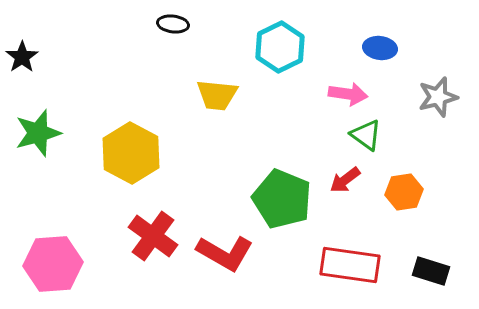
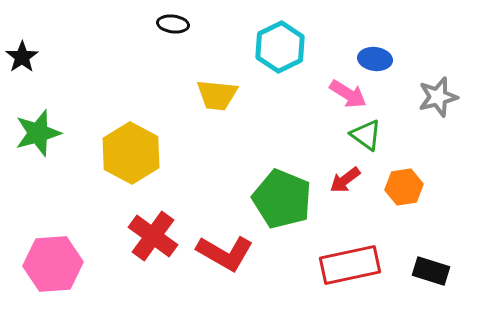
blue ellipse: moved 5 px left, 11 px down
pink arrow: rotated 24 degrees clockwise
orange hexagon: moved 5 px up
red rectangle: rotated 20 degrees counterclockwise
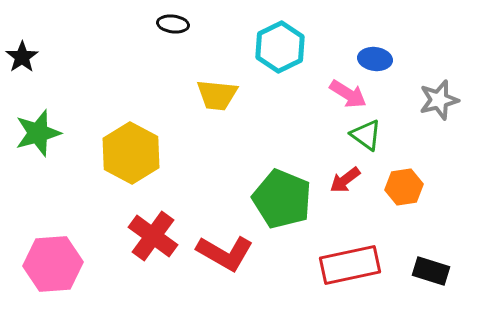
gray star: moved 1 px right, 3 px down
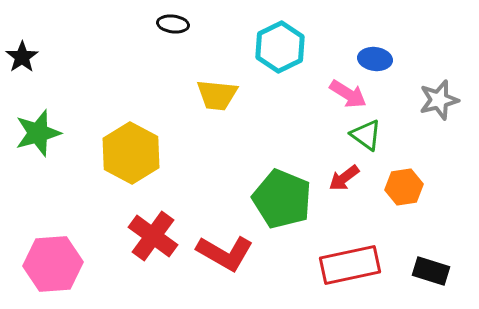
red arrow: moved 1 px left, 2 px up
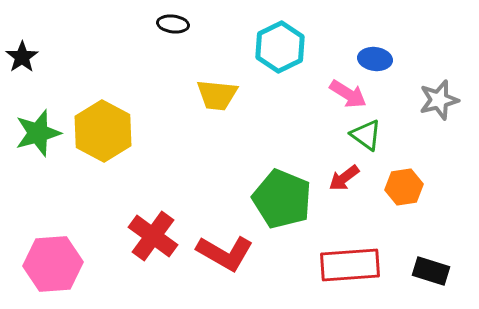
yellow hexagon: moved 28 px left, 22 px up
red rectangle: rotated 8 degrees clockwise
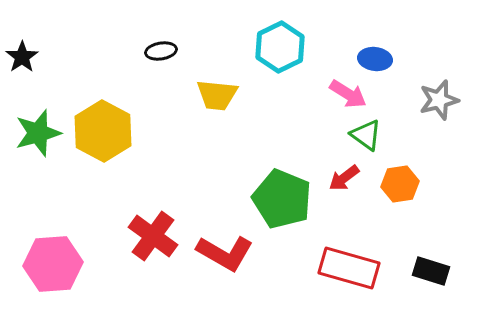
black ellipse: moved 12 px left, 27 px down; rotated 16 degrees counterclockwise
orange hexagon: moved 4 px left, 3 px up
red rectangle: moved 1 px left, 3 px down; rotated 20 degrees clockwise
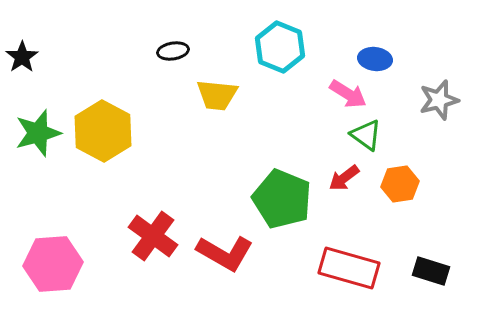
cyan hexagon: rotated 12 degrees counterclockwise
black ellipse: moved 12 px right
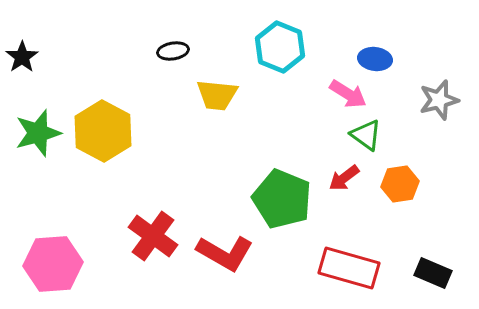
black rectangle: moved 2 px right, 2 px down; rotated 6 degrees clockwise
